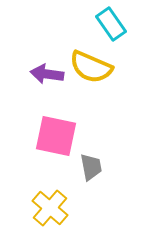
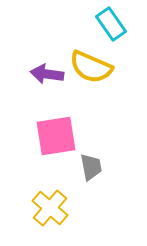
pink square: rotated 21 degrees counterclockwise
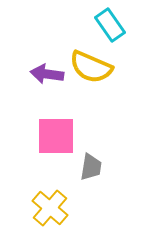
cyan rectangle: moved 1 px left, 1 px down
pink square: rotated 9 degrees clockwise
gray trapezoid: rotated 20 degrees clockwise
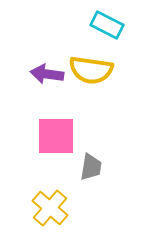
cyan rectangle: moved 3 px left; rotated 28 degrees counterclockwise
yellow semicircle: moved 3 px down; rotated 15 degrees counterclockwise
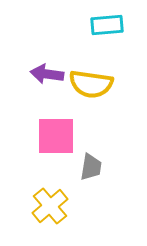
cyan rectangle: rotated 32 degrees counterclockwise
yellow semicircle: moved 14 px down
yellow cross: moved 2 px up; rotated 9 degrees clockwise
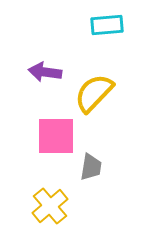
purple arrow: moved 2 px left, 2 px up
yellow semicircle: moved 3 px right, 9 px down; rotated 126 degrees clockwise
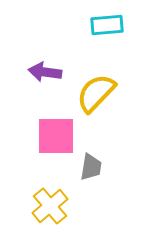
yellow semicircle: moved 2 px right
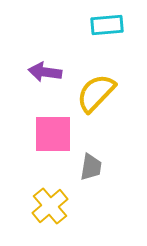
pink square: moved 3 px left, 2 px up
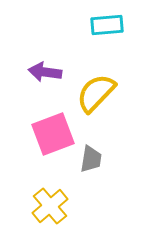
pink square: rotated 21 degrees counterclockwise
gray trapezoid: moved 8 px up
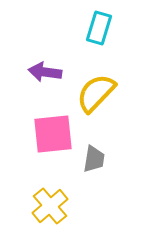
cyan rectangle: moved 8 px left, 3 px down; rotated 68 degrees counterclockwise
pink square: rotated 15 degrees clockwise
gray trapezoid: moved 3 px right
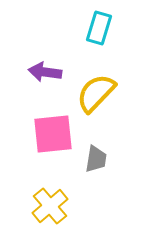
gray trapezoid: moved 2 px right
